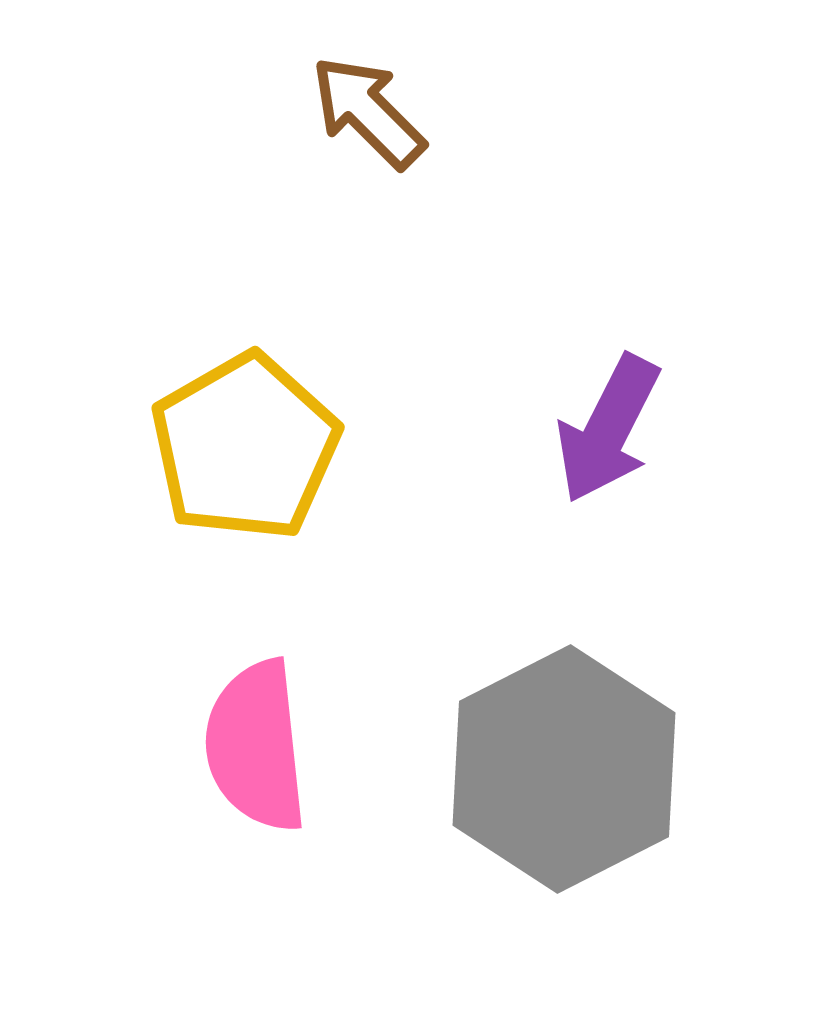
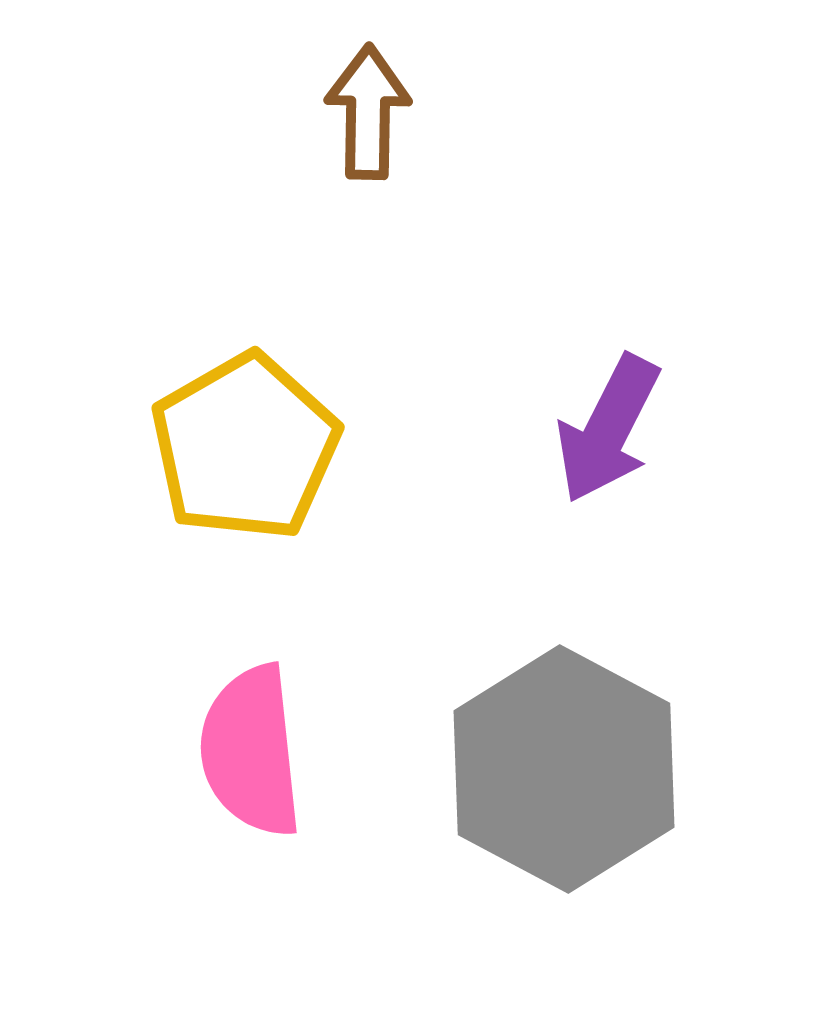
brown arrow: rotated 46 degrees clockwise
pink semicircle: moved 5 px left, 5 px down
gray hexagon: rotated 5 degrees counterclockwise
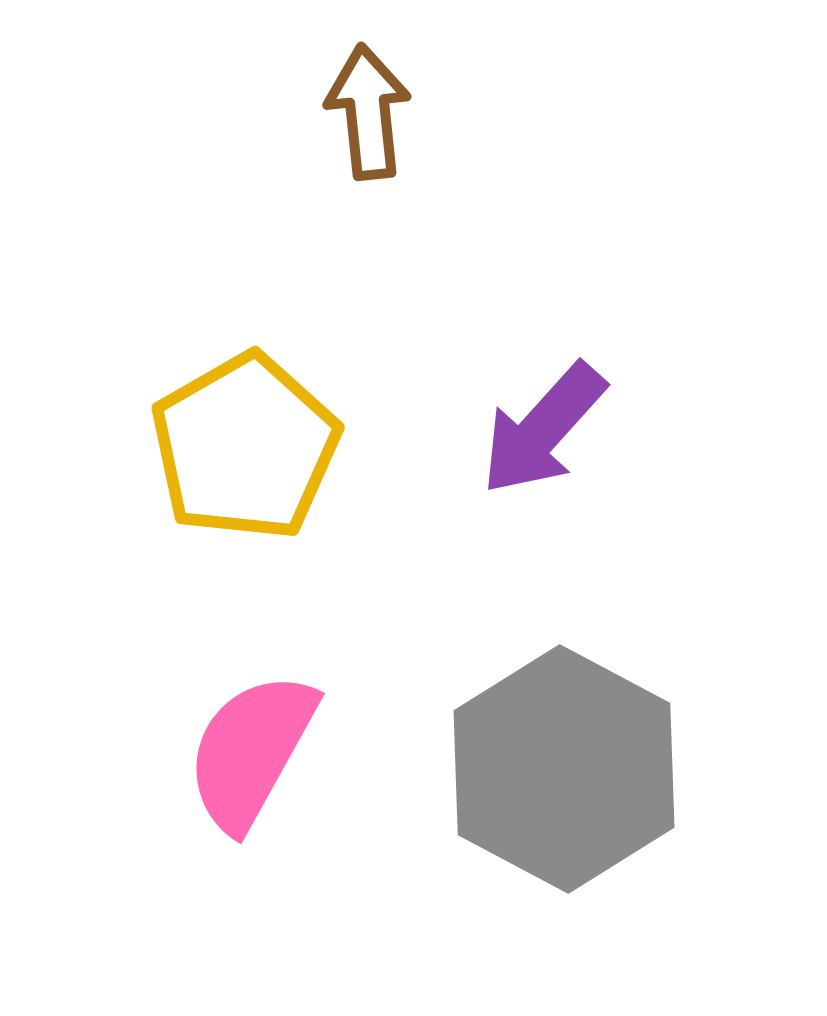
brown arrow: rotated 7 degrees counterclockwise
purple arrow: moved 65 px left; rotated 15 degrees clockwise
pink semicircle: rotated 35 degrees clockwise
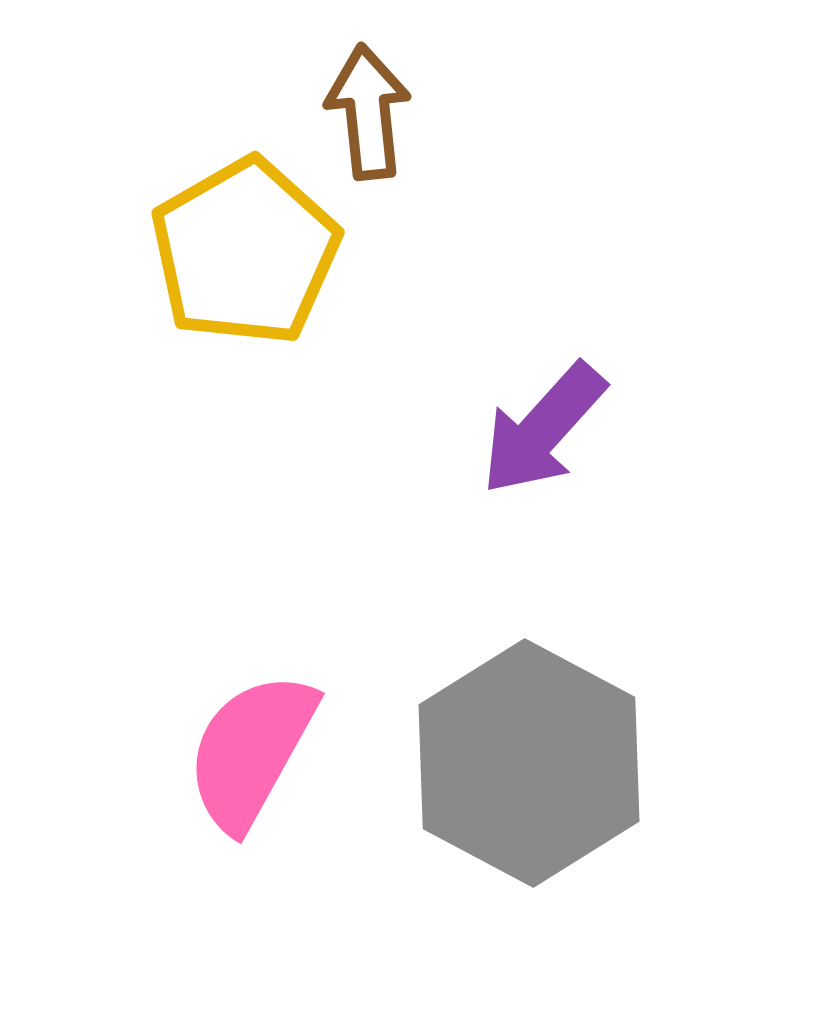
yellow pentagon: moved 195 px up
gray hexagon: moved 35 px left, 6 px up
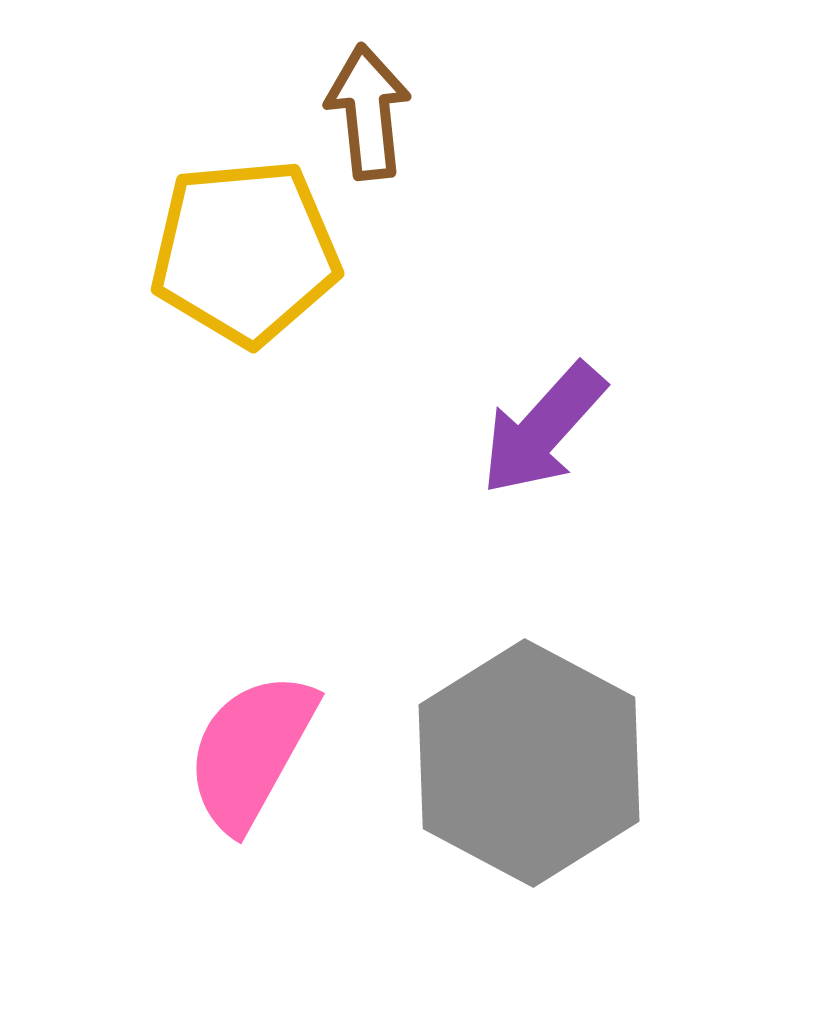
yellow pentagon: rotated 25 degrees clockwise
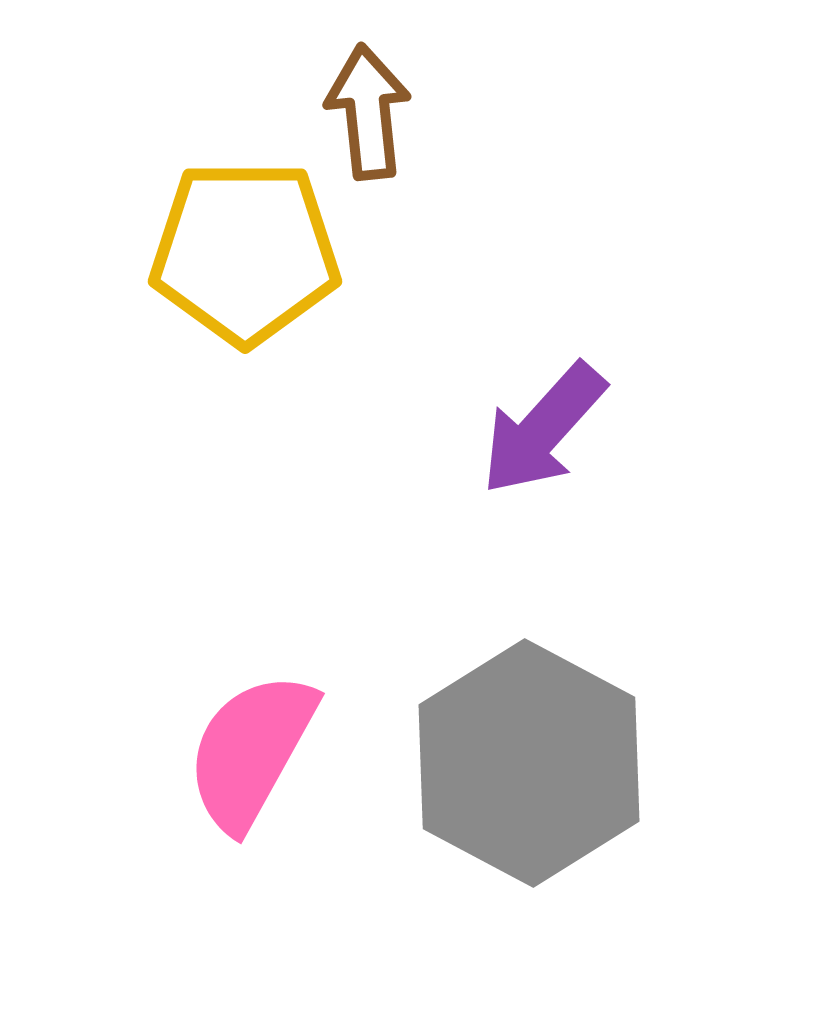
yellow pentagon: rotated 5 degrees clockwise
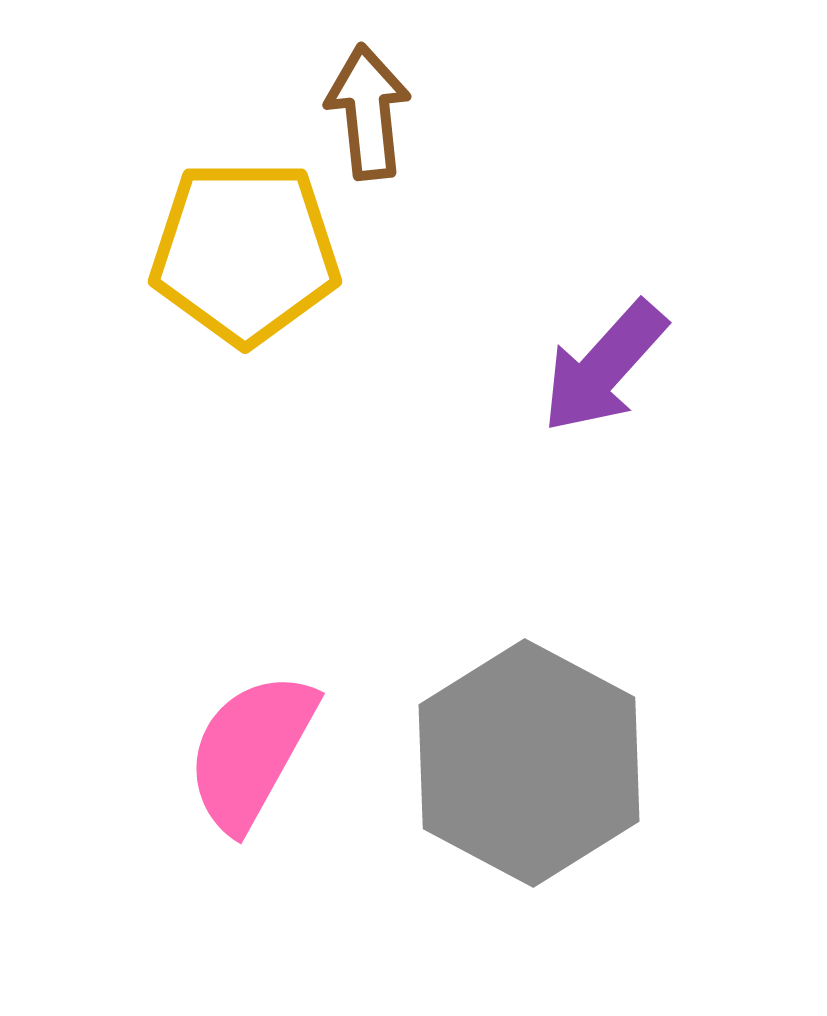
purple arrow: moved 61 px right, 62 px up
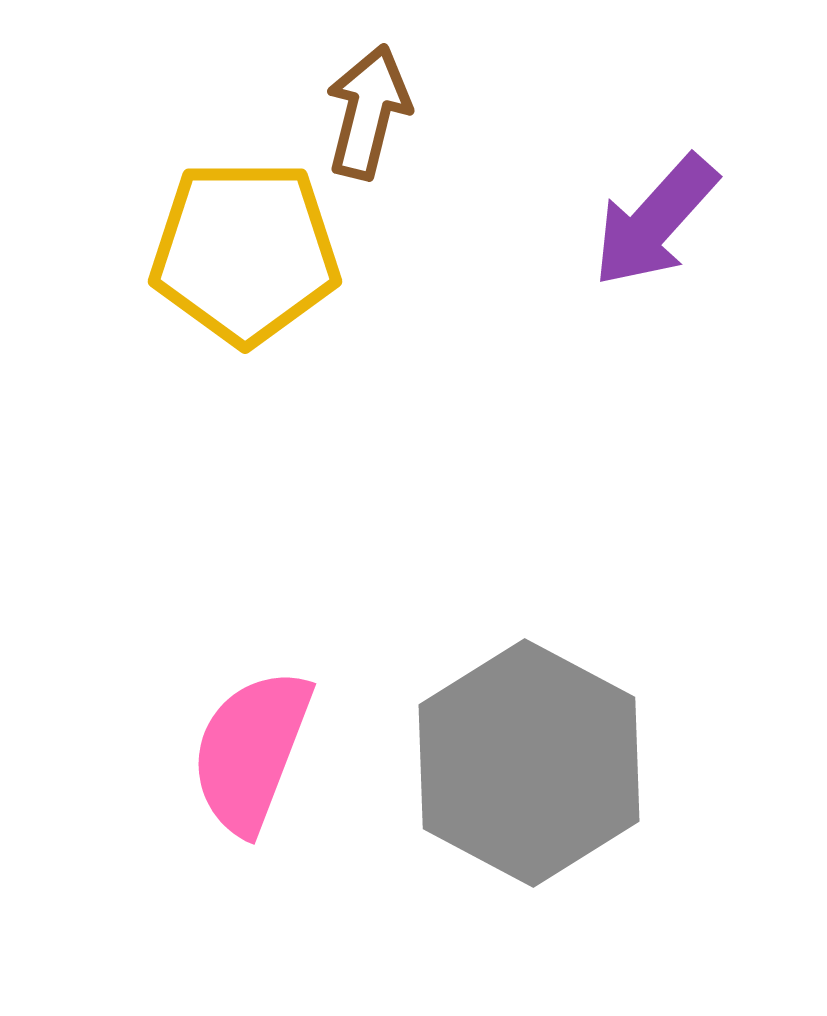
brown arrow: rotated 20 degrees clockwise
purple arrow: moved 51 px right, 146 px up
pink semicircle: rotated 8 degrees counterclockwise
